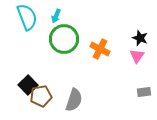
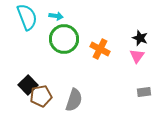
cyan arrow: rotated 104 degrees counterclockwise
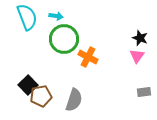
orange cross: moved 12 px left, 8 px down
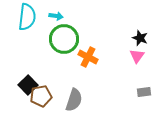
cyan semicircle: rotated 28 degrees clockwise
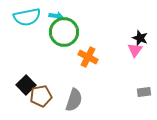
cyan semicircle: rotated 72 degrees clockwise
green circle: moved 7 px up
pink triangle: moved 2 px left, 6 px up
black square: moved 2 px left
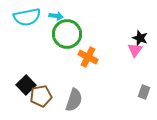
green circle: moved 3 px right, 2 px down
gray rectangle: rotated 64 degrees counterclockwise
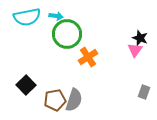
orange cross: rotated 30 degrees clockwise
brown pentagon: moved 14 px right, 4 px down
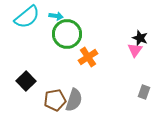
cyan semicircle: rotated 28 degrees counterclockwise
black square: moved 4 px up
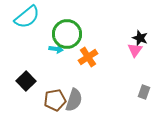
cyan arrow: moved 33 px down
